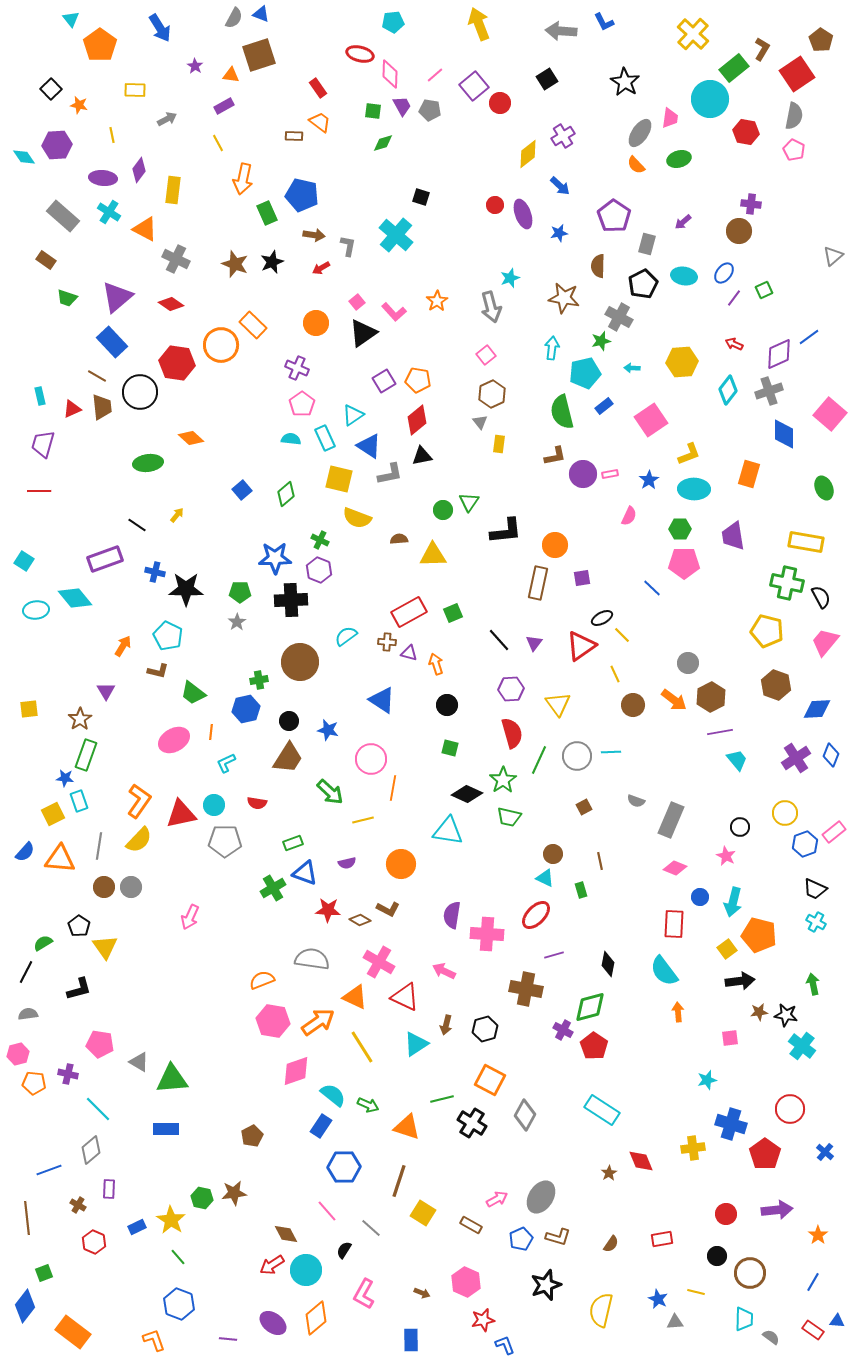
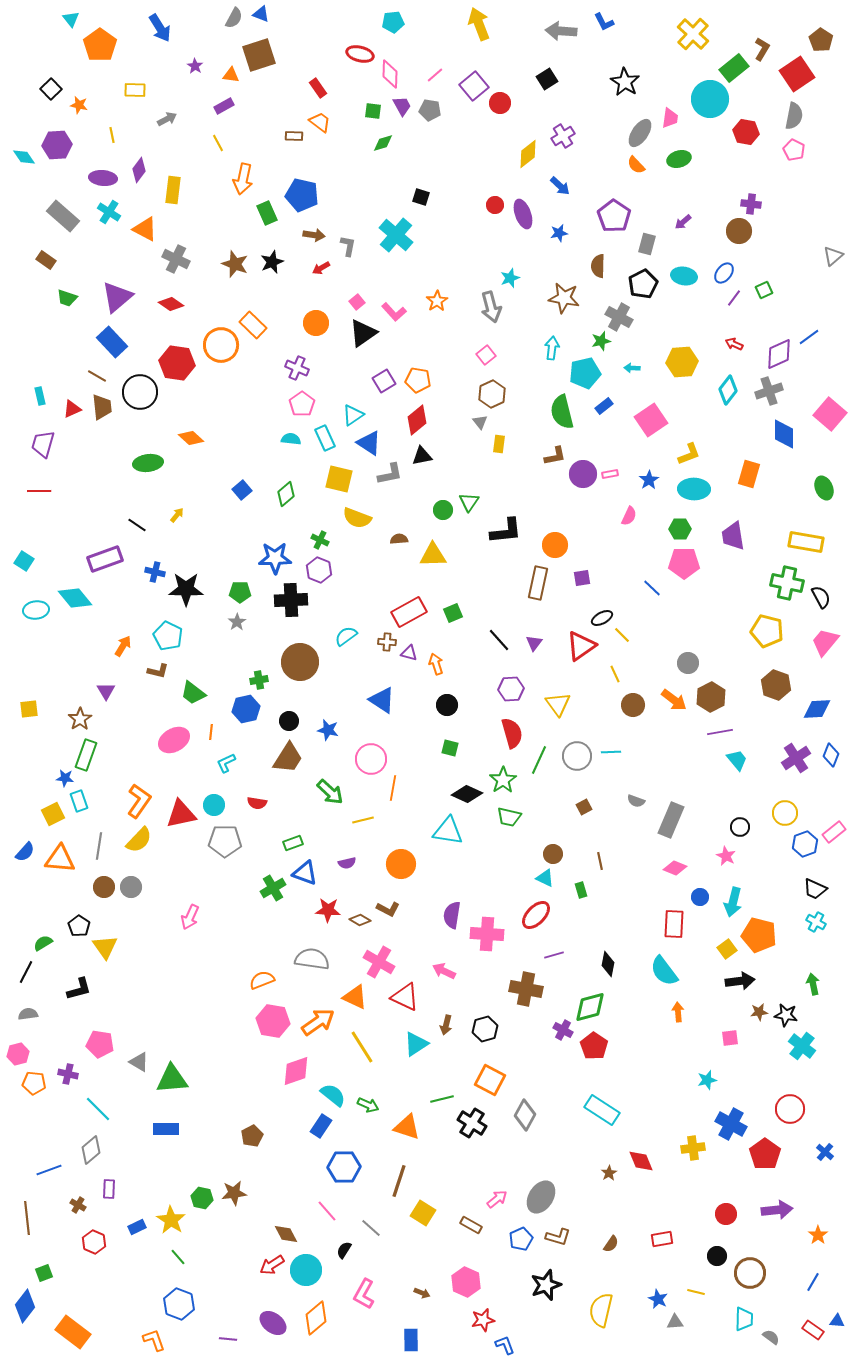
blue triangle at (369, 446): moved 3 px up
blue cross at (731, 1124): rotated 12 degrees clockwise
pink arrow at (497, 1199): rotated 10 degrees counterclockwise
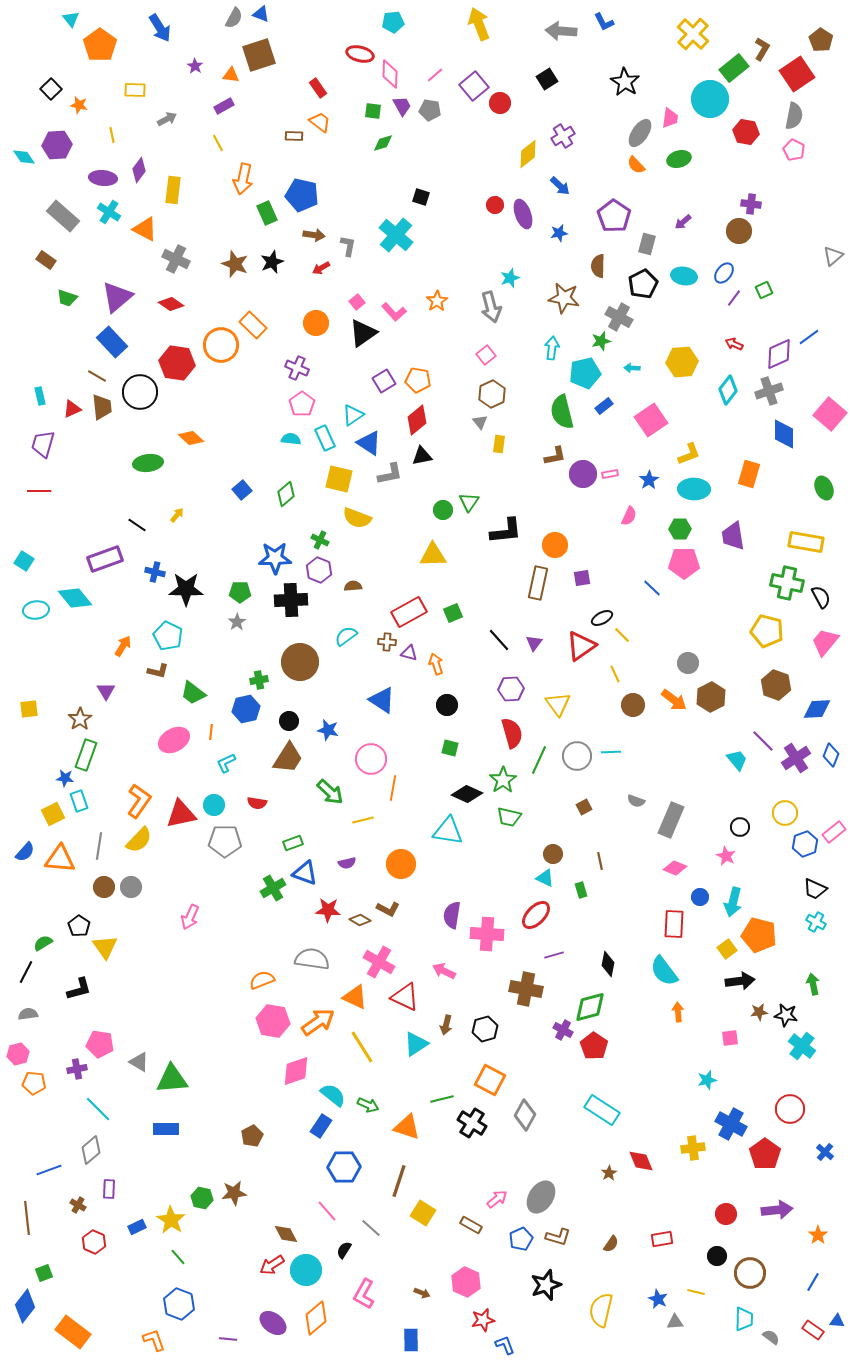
brown semicircle at (399, 539): moved 46 px left, 47 px down
purple line at (720, 732): moved 43 px right, 9 px down; rotated 55 degrees clockwise
purple cross at (68, 1074): moved 9 px right, 5 px up; rotated 24 degrees counterclockwise
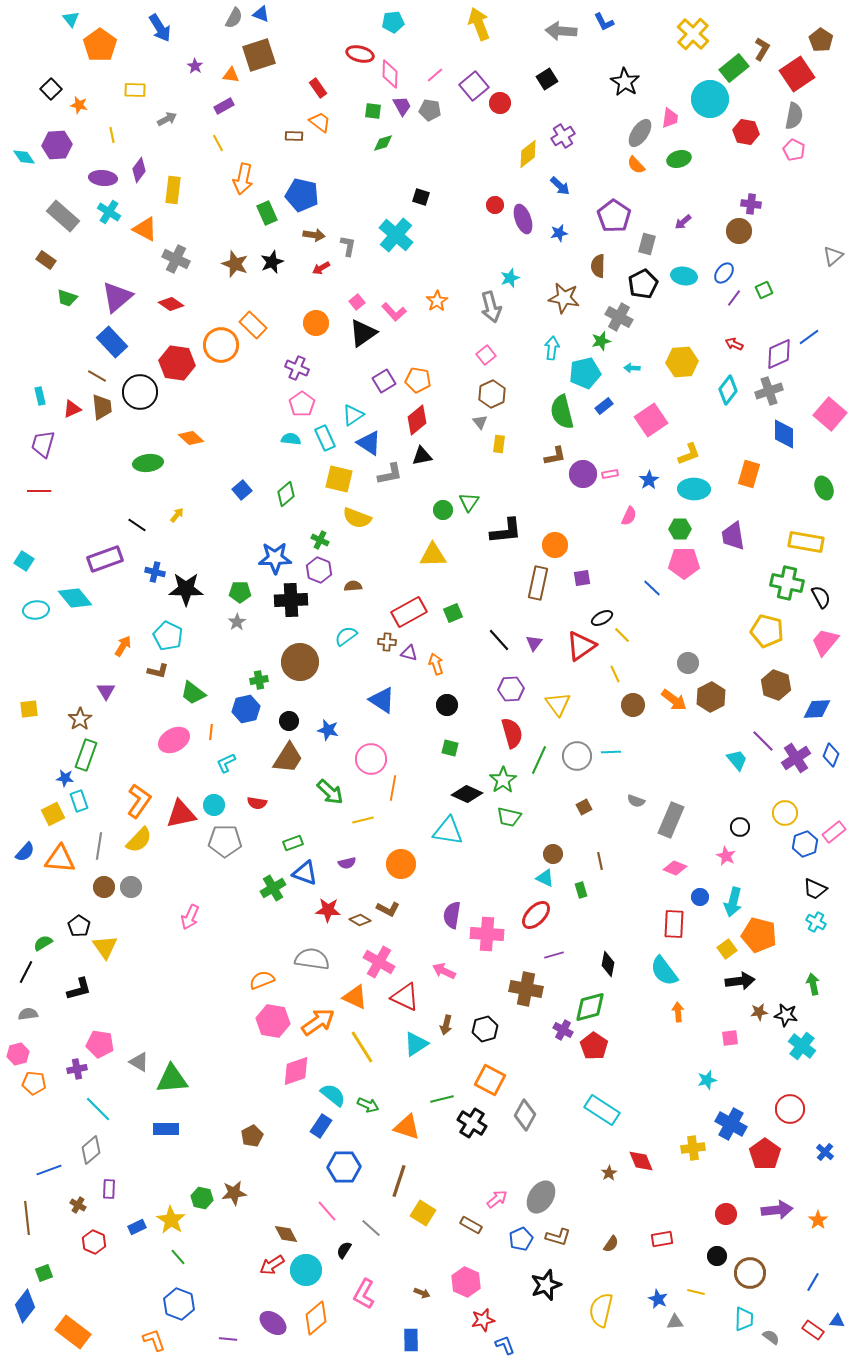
purple ellipse at (523, 214): moved 5 px down
orange star at (818, 1235): moved 15 px up
